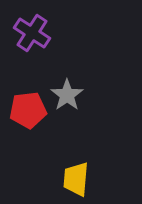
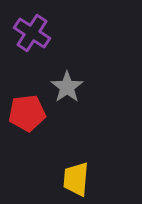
gray star: moved 8 px up
red pentagon: moved 1 px left, 3 px down
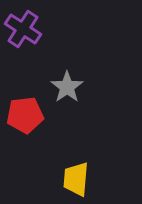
purple cross: moved 9 px left, 4 px up
red pentagon: moved 2 px left, 2 px down
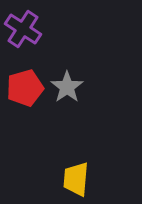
red pentagon: moved 27 px up; rotated 9 degrees counterclockwise
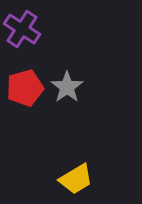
purple cross: moved 1 px left
yellow trapezoid: rotated 126 degrees counterclockwise
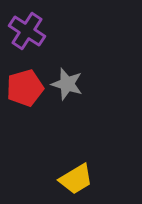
purple cross: moved 5 px right, 2 px down
gray star: moved 3 px up; rotated 20 degrees counterclockwise
